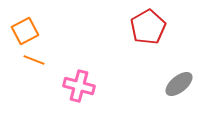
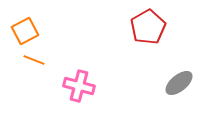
gray ellipse: moved 1 px up
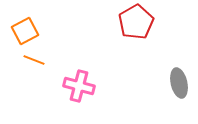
red pentagon: moved 12 px left, 5 px up
gray ellipse: rotated 64 degrees counterclockwise
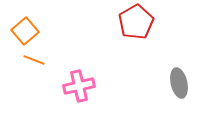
orange square: rotated 12 degrees counterclockwise
pink cross: rotated 28 degrees counterclockwise
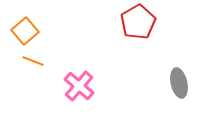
red pentagon: moved 2 px right
orange line: moved 1 px left, 1 px down
pink cross: rotated 36 degrees counterclockwise
